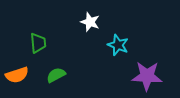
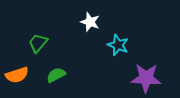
green trapezoid: rotated 135 degrees counterclockwise
purple star: moved 1 px left, 2 px down
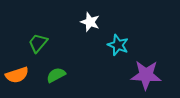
purple star: moved 3 px up
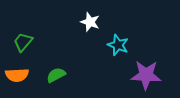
green trapezoid: moved 15 px left, 1 px up
orange semicircle: rotated 15 degrees clockwise
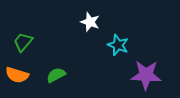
orange semicircle: rotated 20 degrees clockwise
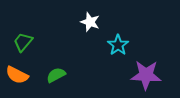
cyan star: rotated 15 degrees clockwise
orange semicircle: rotated 10 degrees clockwise
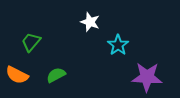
green trapezoid: moved 8 px right
purple star: moved 1 px right, 2 px down
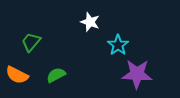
purple star: moved 10 px left, 3 px up
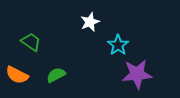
white star: rotated 30 degrees clockwise
green trapezoid: rotated 85 degrees clockwise
purple star: rotated 8 degrees counterclockwise
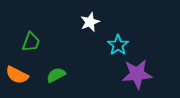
green trapezoid: rotated 75 degrees clockwise
